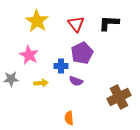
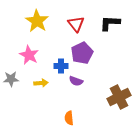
black L-shape: moved 1 px right
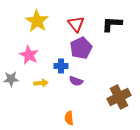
black L-shape: moved 2 px right, 1 px down
purple pentagon: moved 1 px left, 5 px up
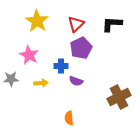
red triangle: rotated 24 degrees clockwise
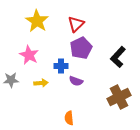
black L-shape: moved 6 px right, 33 px down; rotated 50 degrees counterclockwise
gray star: moved 1 px down
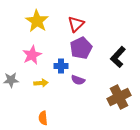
pink star: moved 3 px right; rotated 18 degrees clockwise
purple semicircle: moved 2 px right, 1 px up
orange semicircle: moved 26 px left
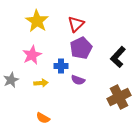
gray star: rotated 21 degrees counterclockwise
orange semicircle: rotated 56 degrees counterclockwise
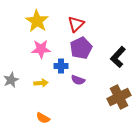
pink star: moved 9 px right, 6 px up; rotated 24 degrees clockwise
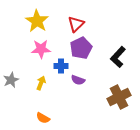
yellow arrow: rotated 64 degrees counterclockwise
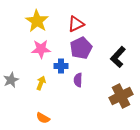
red triangle: rotated 18 degrees clockwise
purple semicircle: rotated 72 degrees clockwise
brown cross: moved 2 px right, 1 px up
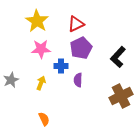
orange semicircle: moved 1 px right, 1 px down; rotated 144 degrees counterclockwise
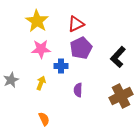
purple semicircle: moved 10 px down
